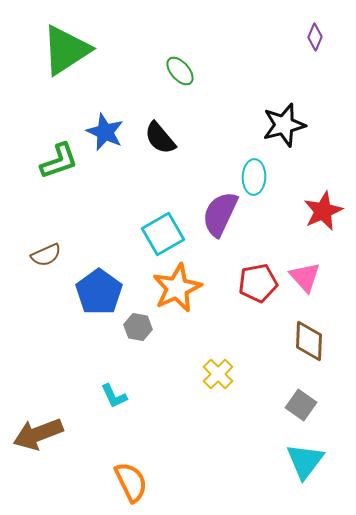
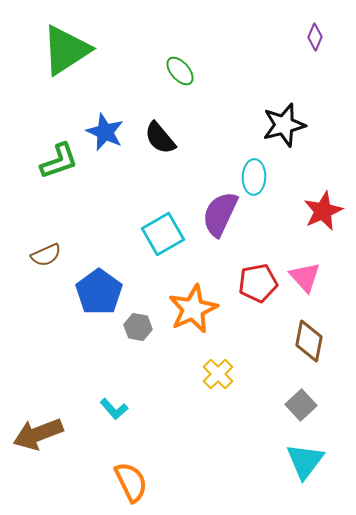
orange star: moved 16 px right, 21 px down
brown diamond: rotated 9 degrees clockwise
cyan L-shape: moved 13 px down; rotated 16 degrees counterclockwise
gray square: rotated 12 degrees clockwise
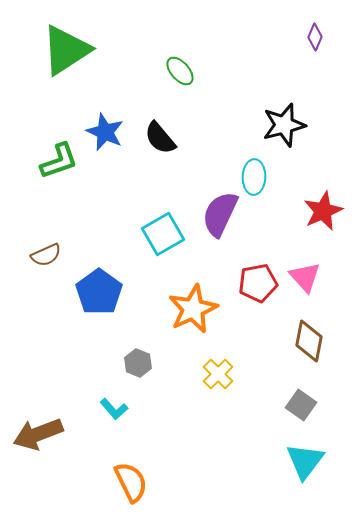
gray hexagon: moved 36 px down; rotated 12 degrees clockwise
gray square: rotated 12 degrees counterclockwise
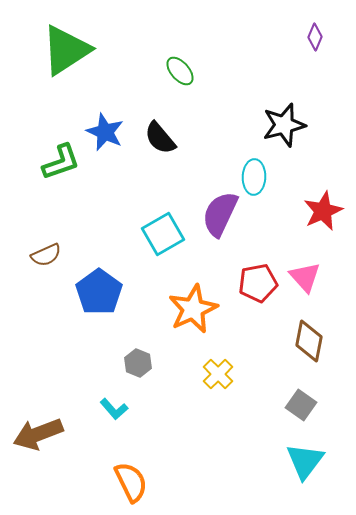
green L-shape: moved 2 px right, 1 px down
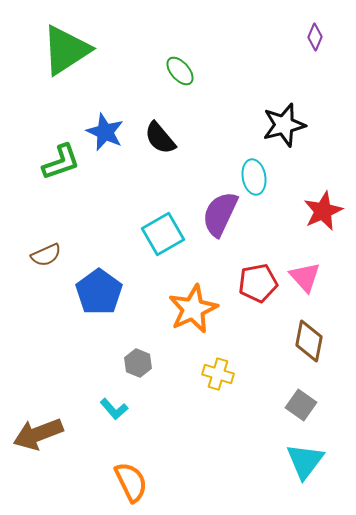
cyan ellipse: rotated 12 degrees counterclockwise
yellow cross: rotated 28 degrees counterclockwise
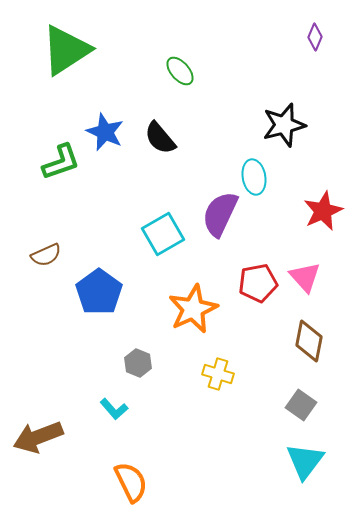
brown arrow: moved 3 px down
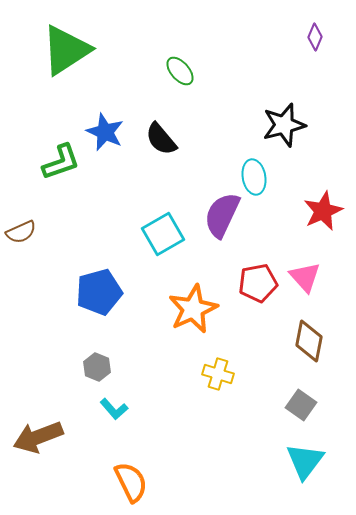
black semicircle: moved 1 px right, 1 px down
purple semicircle: moved 2 px right, 1 px down
brown semicircle: moved 25 px left, 23 px up
blue pentagon: rotated 21 degrees clockwise
gray hexagon: moved 41 px left, 4 px down
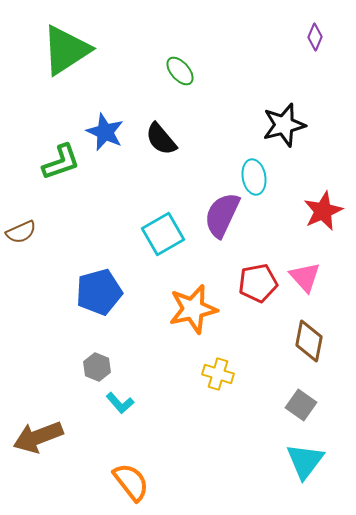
orange star: rotated 12 degrees clockwise
cyan L-shape: moved 6 px right, 6 px up
orange semicircle: rotated 12 degrees counterclockwise
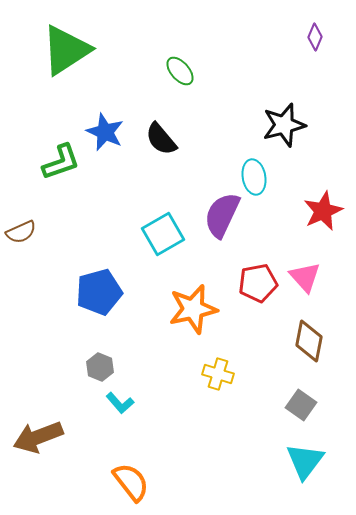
gray hexagon: moved 3 px right
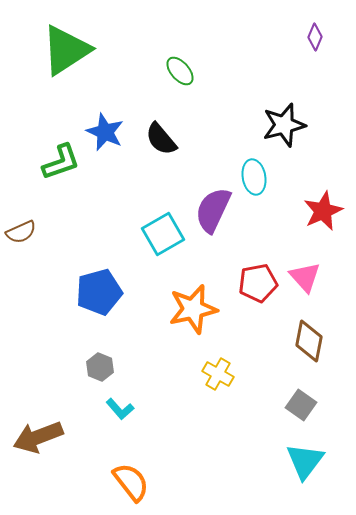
purple semicircle: moved 9 px left, 5 px up
yellow cross: rotated 12 degrees clockwise
cyan L-shape: moved 6 px down
